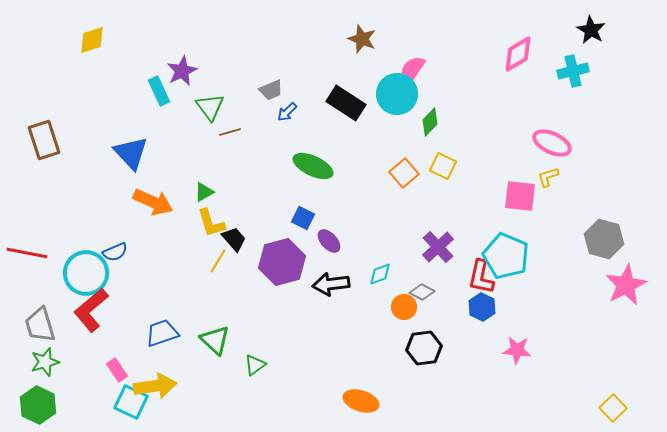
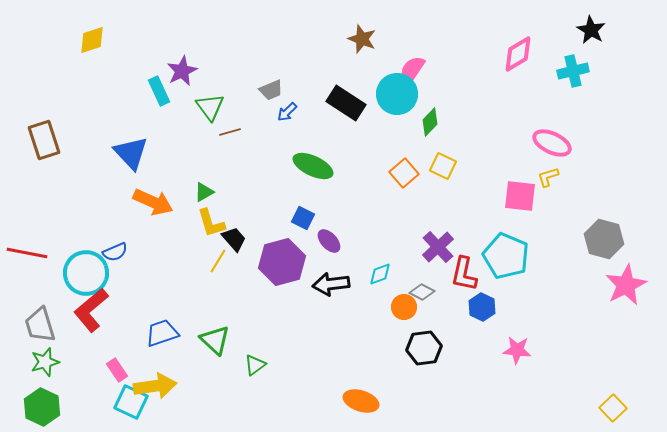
red L-shape at (481, 277): moved 17 px left, 3 px up
green hexagon at (38, 405): moved 4 px right, 2 px down
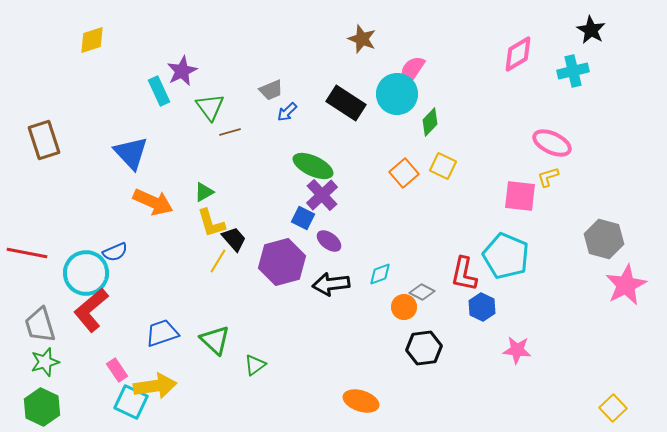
purple ellipse at (329, 241): rotated 10 degrees counterclockwise
purple cross at (438, 247): moved 116 px left, 52 px up
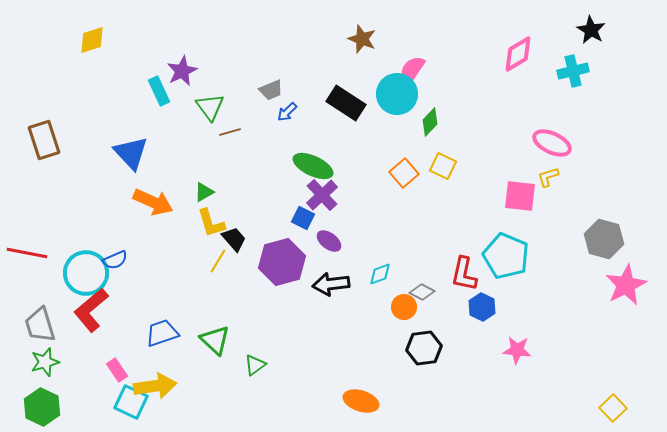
blue semicircle at (115, 252): moved 8 px down
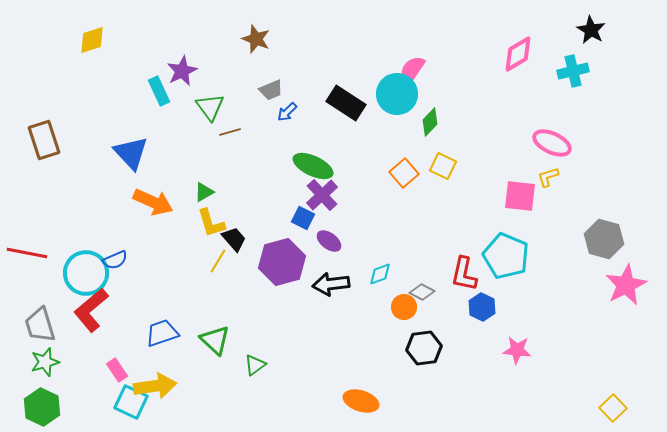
brown star at (362, 39): moved 106 px left
